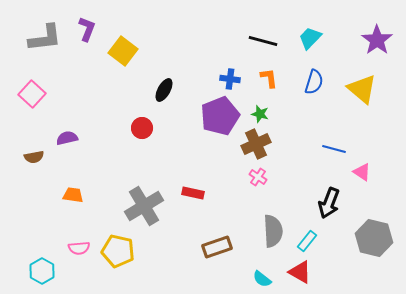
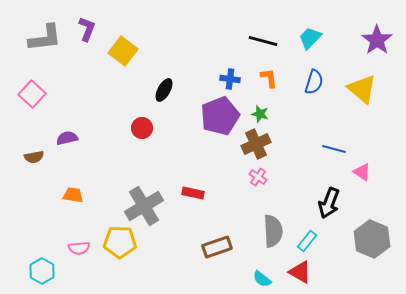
gray hexagon: moved 2 px left, 1 px down; rotated 9 degrees clockwise
yellow pentagon: moved 2 px right, 9 px up; rotated 12 degrees counterclockwise
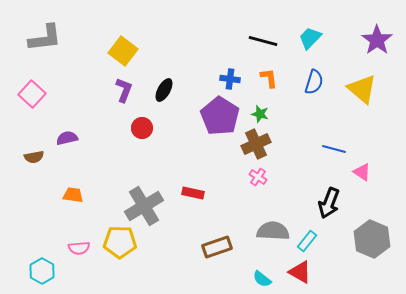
purple L-shape: moved 37 px right, 61 px down
purple pentagon: rotated 18 degrees counterclockwise
gray semicircle: rotated 84 degrees counterclockwise
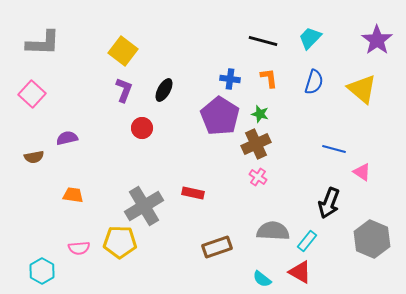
gray L-shape: moved 2 px left, 5 px down; rotated 9 degrees clockwise
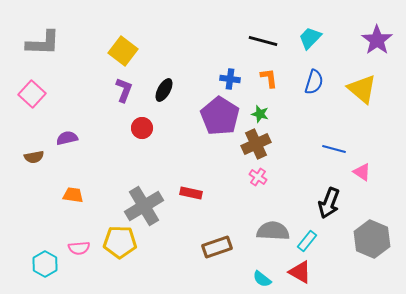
red rectangle: moved 2 px left
cyan hexagon: moved 3 px right, 7 px up
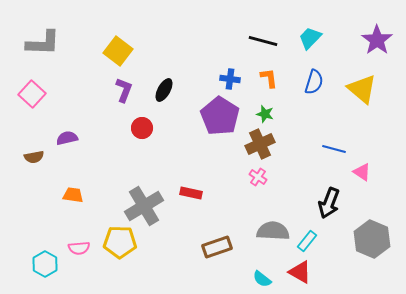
yellow square: moved 5 px left
green star: moved 5 px right
brown cross: moved 4 px right
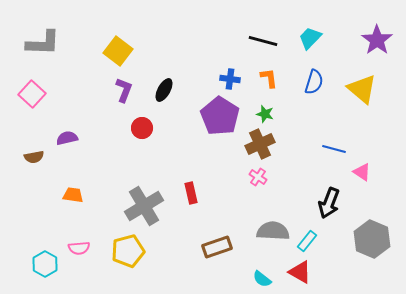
red rectangle: rotated 65 degrees clockwise
yellow pentagon: moved 8 px right, 9 px down; rotated 16 degrees counterclockwise
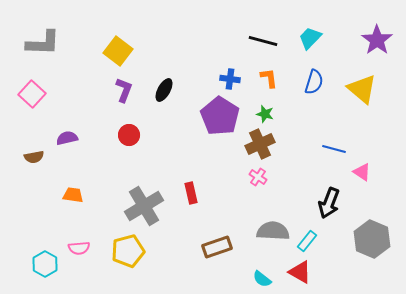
red circle: moved 13 px left, 7 px down
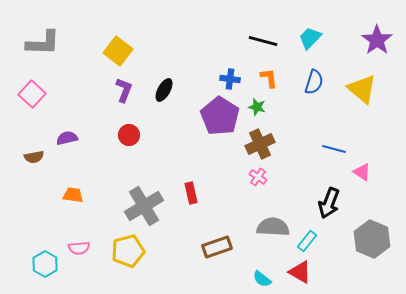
green star: moved 8 px left, 7 px up
gray semicircle: moved 4 px up
